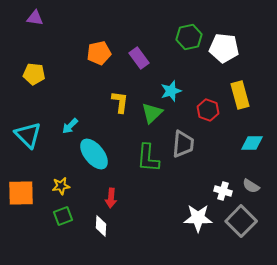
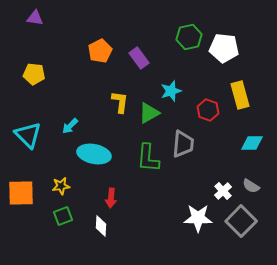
orange pentagon: moved 1 px right, 2 px up; rotated 15 degrees counterclockwise
green triangle: moved 3 px left; rotated 15 degrees clockwise
cyan ellipse: rotated 40 degrees counterclockwise
white cross: rotated 30 degrees clockwise
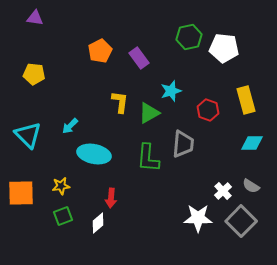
yellow rectangle: moved 6 px right, 5 px down
white diamond: moved 3 px left, 3 px up; rotated 45 degrees clockwise
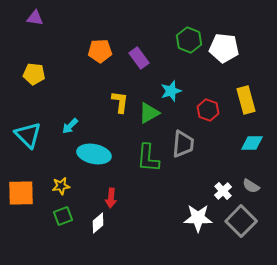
green hexagon: moved 3 px down; rotated 25 degrees counterclockwise
orange pentagon: rotated 25 degrees clockwise
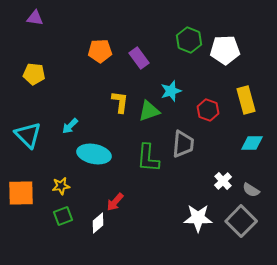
white pentagon: moved 1 px right, 2 px down; rotated 8 degrees counterclockwise
green triangle: moved 2 px up; rotated 10 degrees clockwise
gray semicircle: moved 4 px down
white cross: moved 10 px up
red arrow: moved 4 px right, 4 px down; rotated 36 degrees clockwise
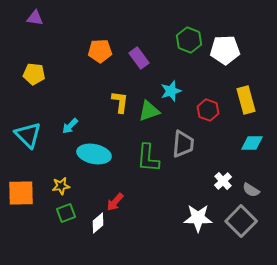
green square: moved 3 px right, 3 px up
